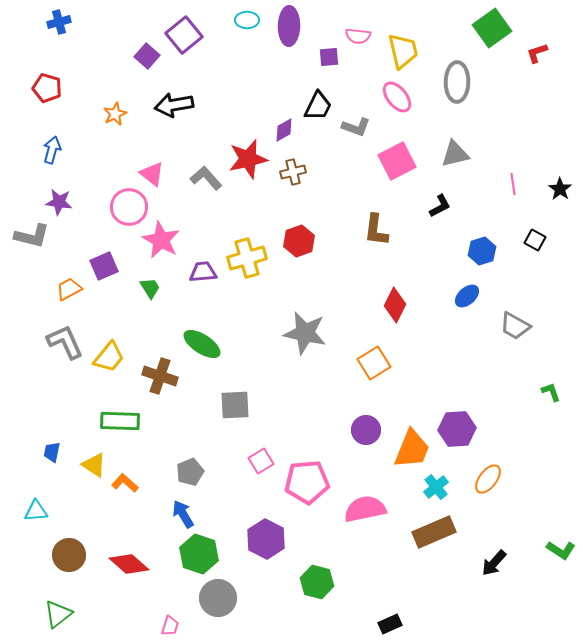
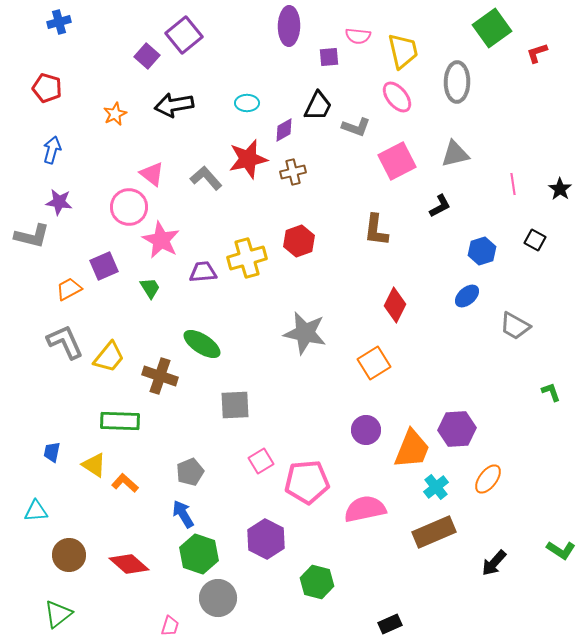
cyan ellipse at (247, 20): moved 83 px down
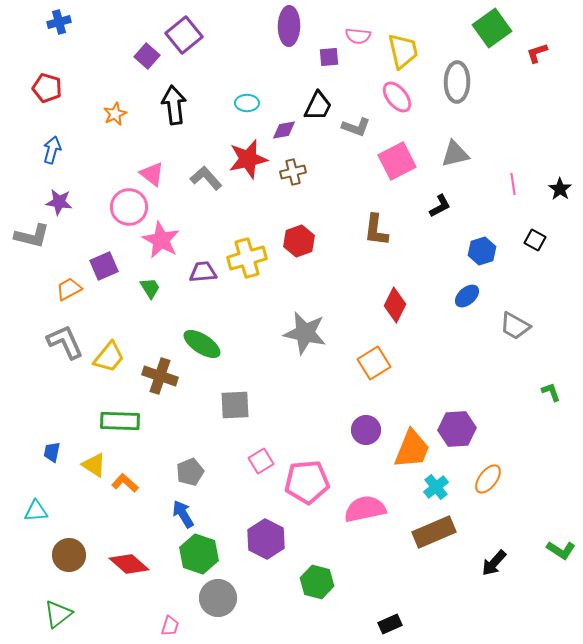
black arrow at (174, 105): rotated 93 degrees clockwise
purple diamond at (284, 130): rotated 20 degrees clockwise
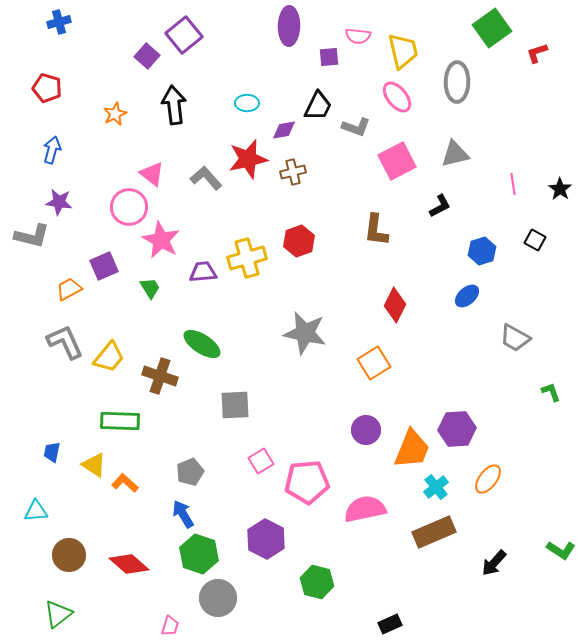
gray trapezoid at (515, 326): moved 12 px down
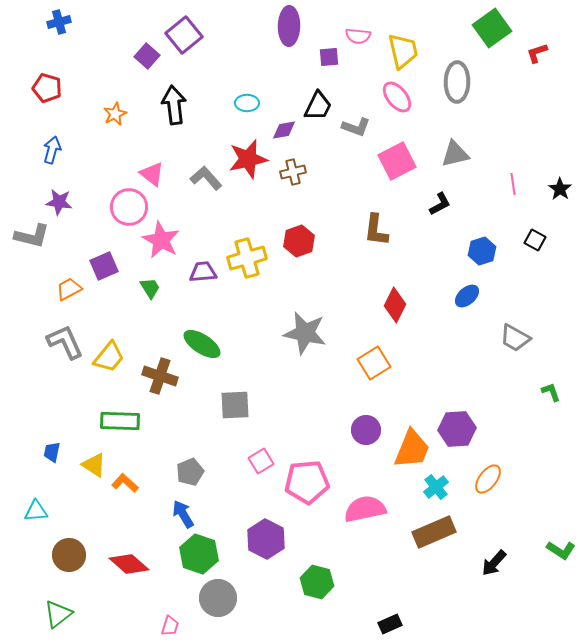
black L-shape at (440, 206): moved 2 px up
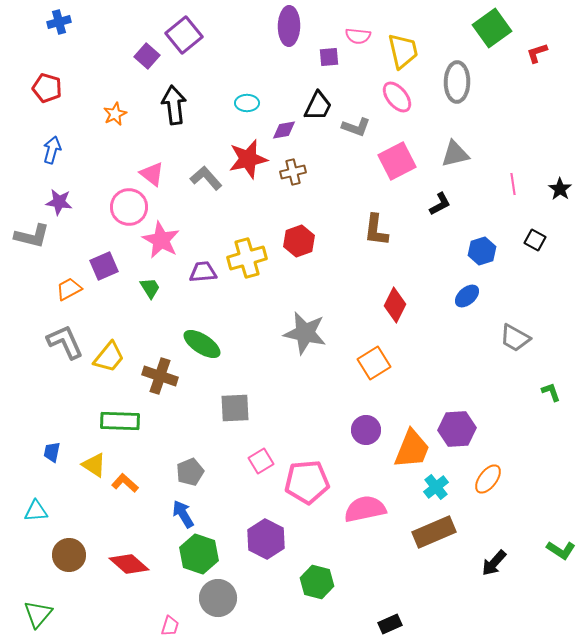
gray square at (235, 405): moved 3 px down
green triangle at (58, 614): moved 20 px left; rotated 12 degrees counterclockwise
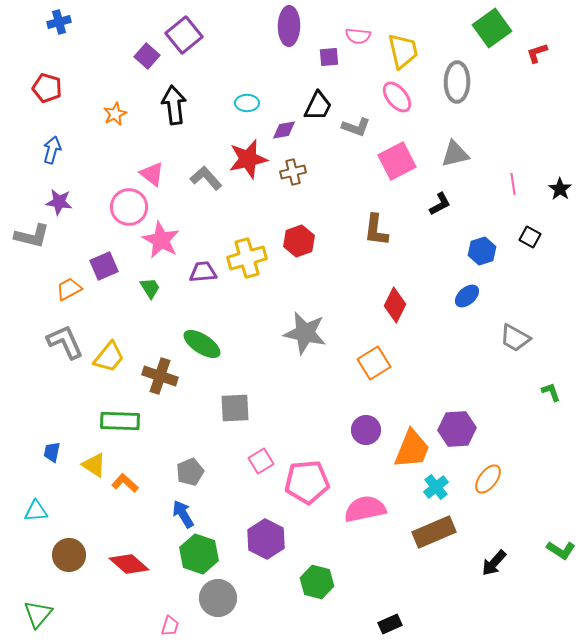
black square at (535, 240): moved 5 px left, 3 px up
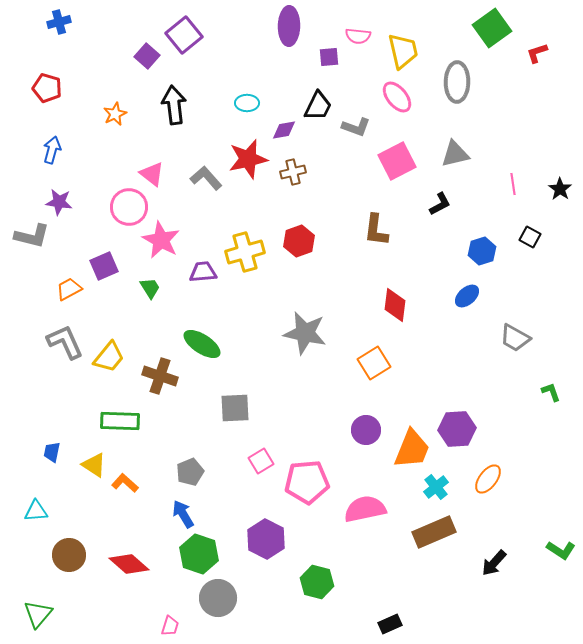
yellow cross at (247, 258): moved 2 px left, 6 px up
red diamond at (395, 305): rotated 20 degrees counterclockwise
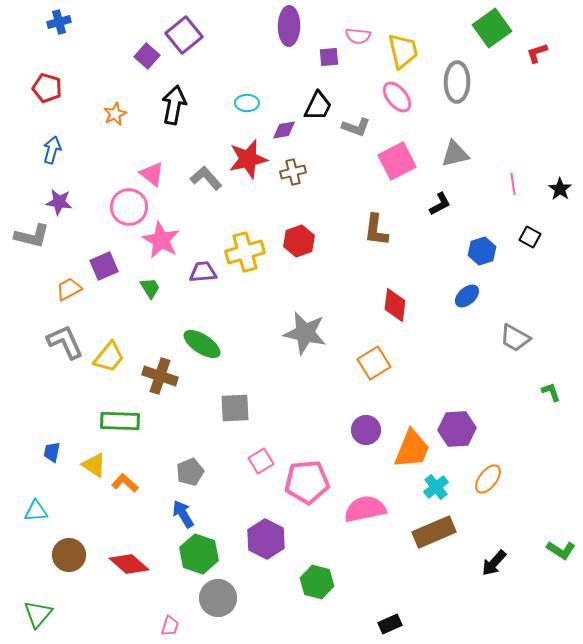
black arrow at (174, 105): rotated 18 degrees clockwise
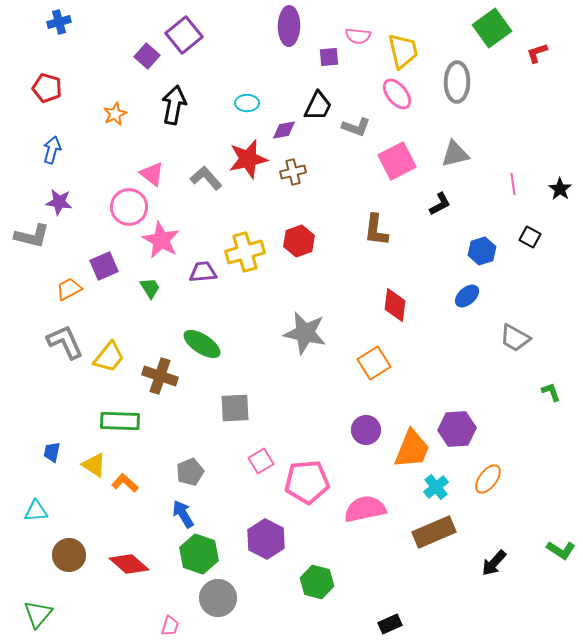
pink ellipse at (397, 97): moved 3 px up
